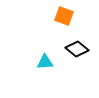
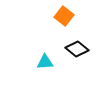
orange square: rotated 18 degrees clockwise
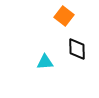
black diamond: rotated 50 degrees clockwise
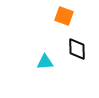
orange square: rotated 18 degrees counterclockwise
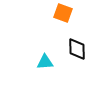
orange square: moved 1 px left, 3 px up
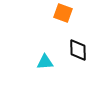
black diamond: moved 1 px right, 1 px down
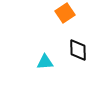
orange square: moved 2 px right; rotated 36 degrees clockwise
